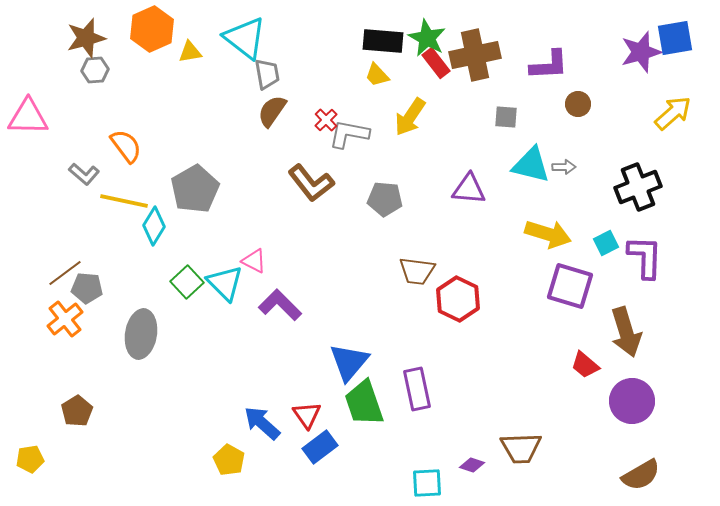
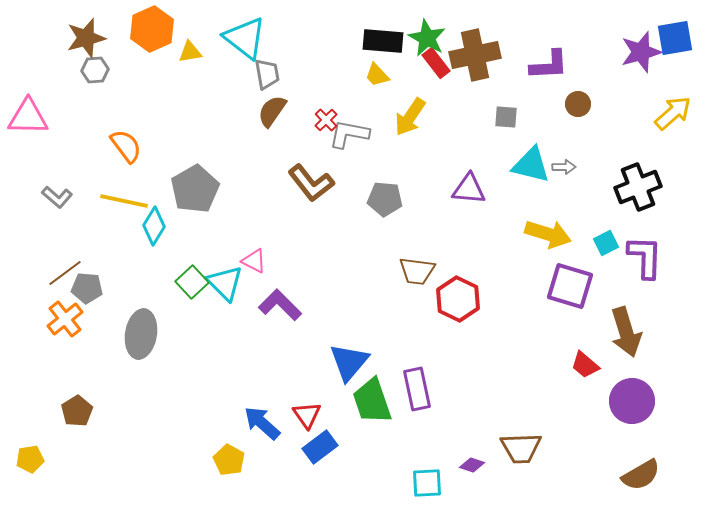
gray L-shape at (84, 174): moved 27 px left, 23 px down
green square at (187, 282): moved 5 px right
green trapezoid at (364, 403): moved 8 px right, 2 px up
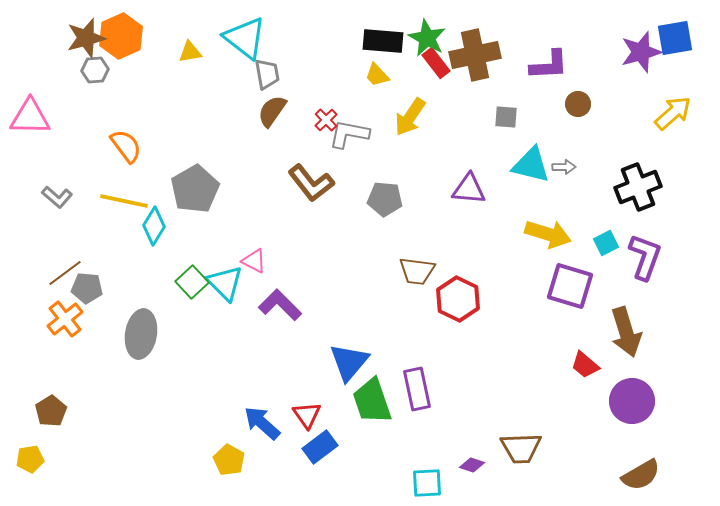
orange hexagon at (152, 29): moved 31 px left, 7 px down
pink triangle at (28, 117): moved 2 px right
purple L-shape at (645, 257): rotated 18 degrees clockwise
brown pentagon at (77, 411): moved 26 px left
